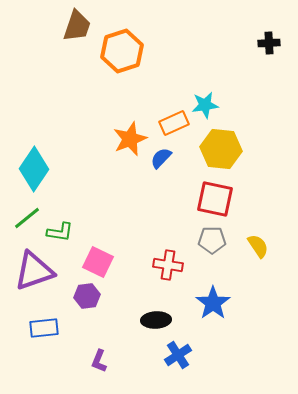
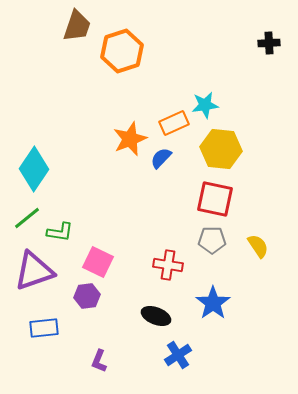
black ellipse: moved 4 px up; rotated 24 degrees clockwise
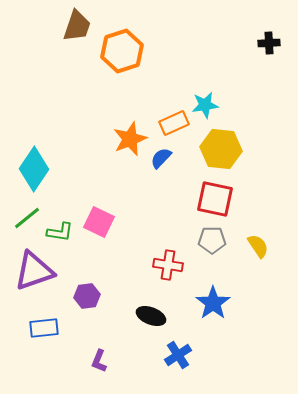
pink square: moved 1 px right, 40 px up
black ellipse: moved 5 px left
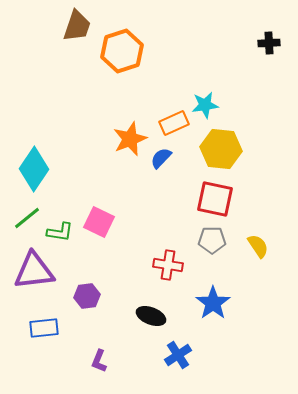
purple triangle: rotated 12 degrees clockwise
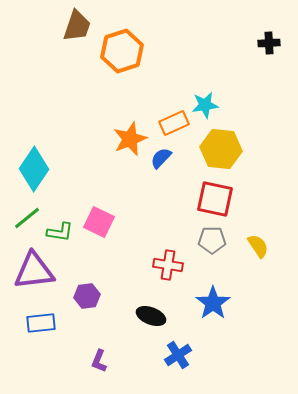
blue rectangle: moved 3 px left, 5 px up
